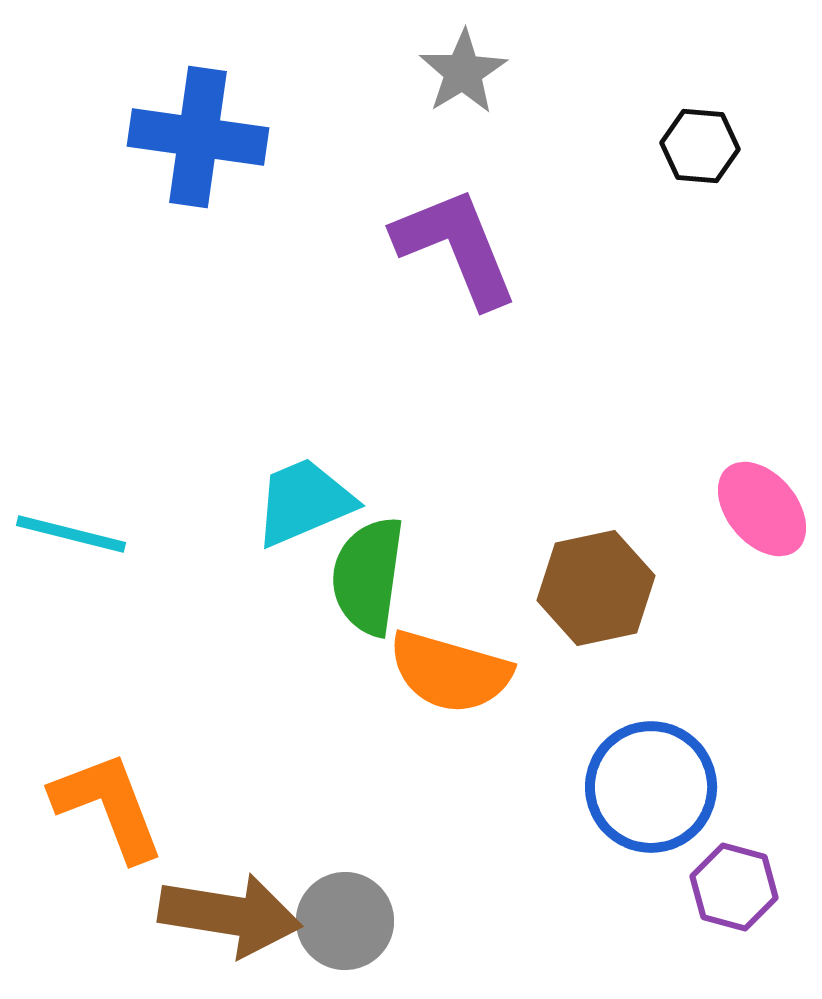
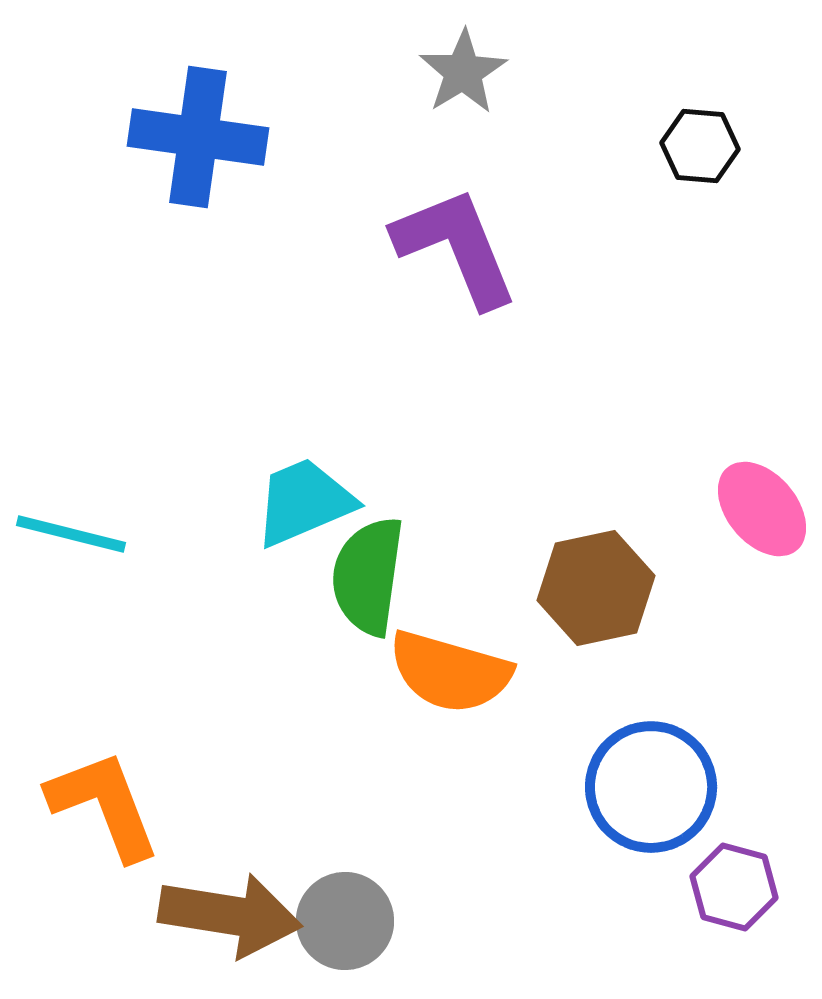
orange L-shape: moved 4 px left, 1 px up
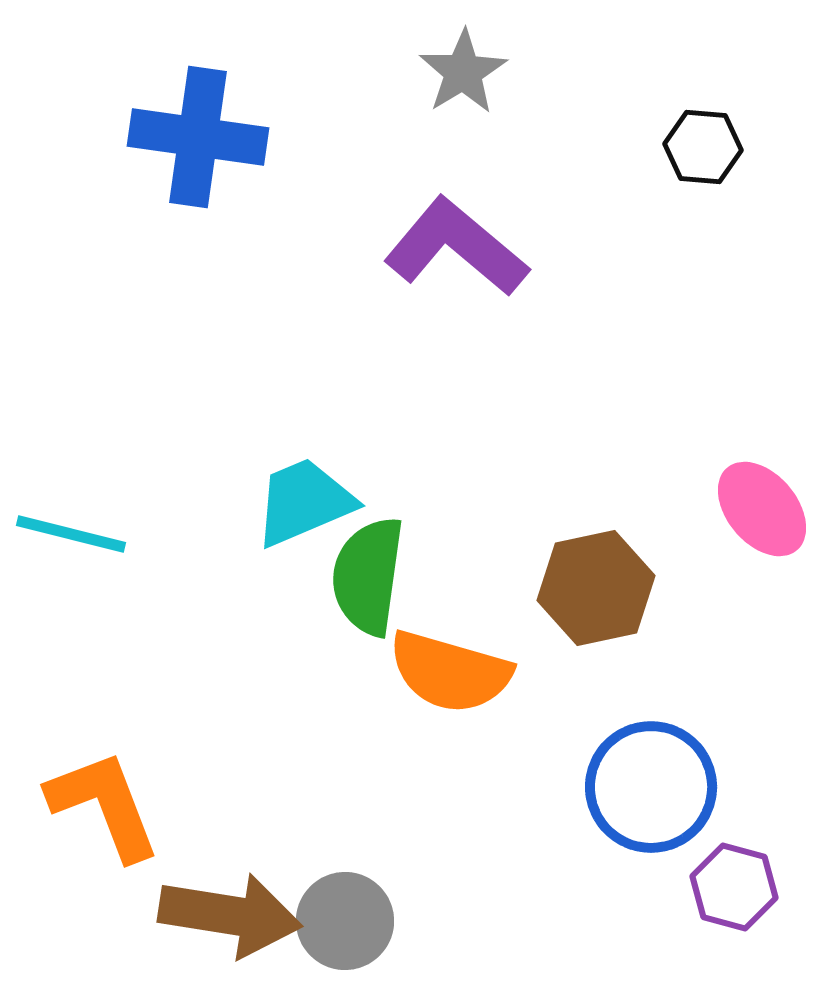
black hexagon: moved 3 px right, 1 px down
purple L-shape: rotated 28 degrees counterclockwise
